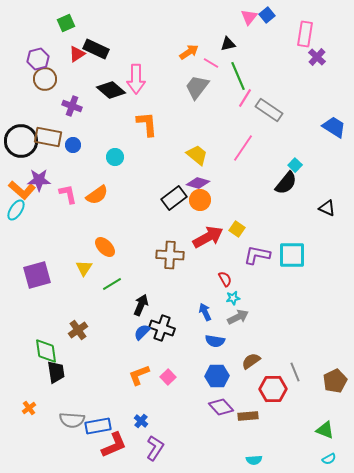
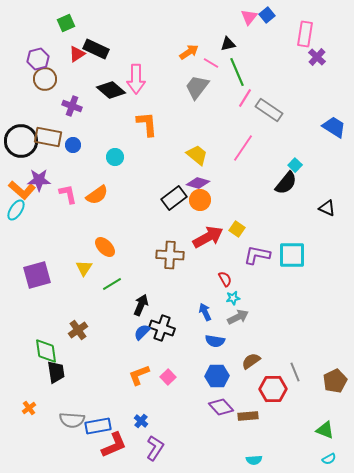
green line at (238, 76): moved 1 px left, 4 px up
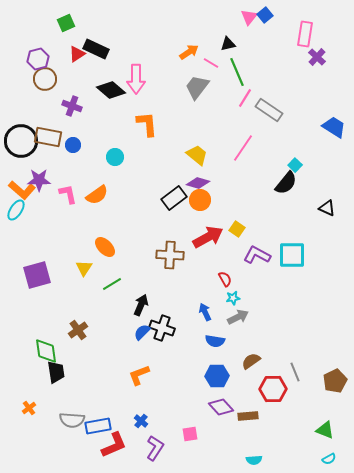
blue square at (267, 15): moved 2 px left
purple L-shape at (257, 255): rotated 16 degrees clockwise
pink square at (168, 377): moved 22 px right, 57 px down; rotated 35 degrees clockwise
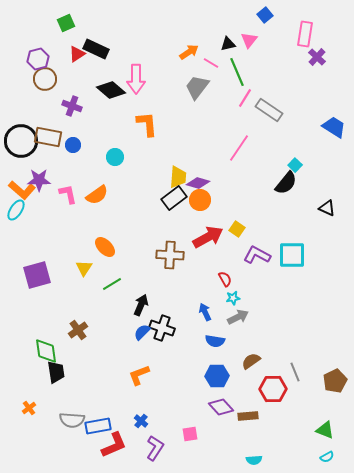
pink triangle at (249, 17): moved 23 px down
pink line at (243, 148): moved 4 px left
yellow trapezoid at (197, 155): moved 19 px left, 22 px down; rotated 55 degrees clockwise
cyan semicircle at (329, 459): moved 2 px left, 2 px up
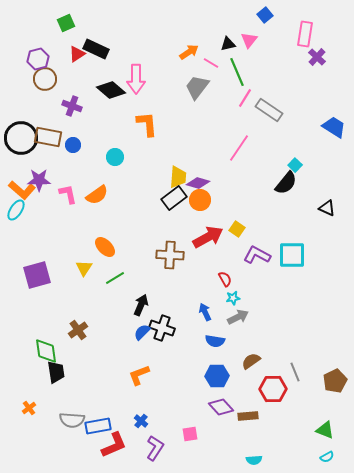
black circle at (21, 141): moved 3 px up
green line at (112, 284): moved 3 px right, 6 px up
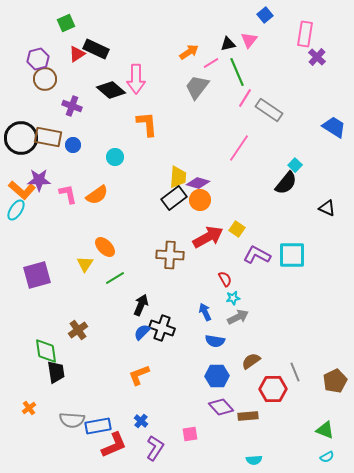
pink line at (211, 63): rotated 63 degrees counterclockwise
yellow triangle at (84, 268): moved 1 px right, 4 px up
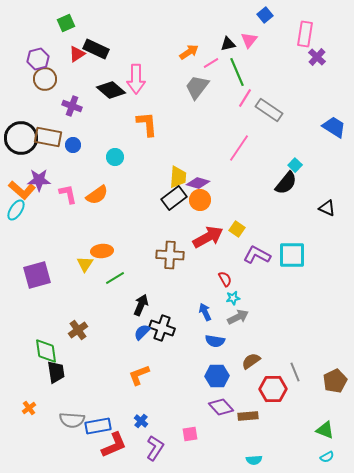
orange ellipse at (105, 247): moved 3 px left, 4 px down; rotated 50 degrees counterclockwise
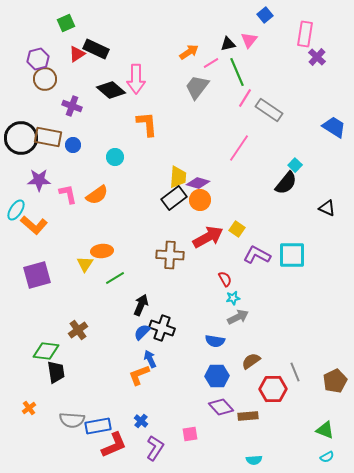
orange L-shape at (22, 190): moved 12 px right, 35 px down
blue arrow at (205, 312): moved 55 px left, 47 px down
green diamond at (46, 351): rotated 76 degrees counterclockwise
